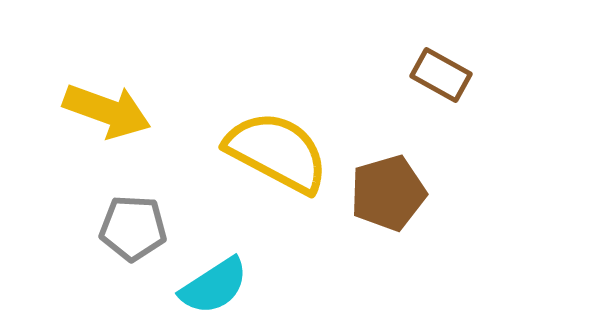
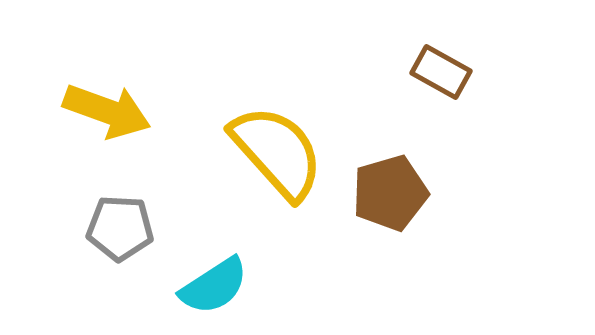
brown rectangle: moved 3 px up
yellow semicircle: rotated 20 degrees clockwise
brown pentagon: moved 2 px right
gray pentagon: moved 13 px left
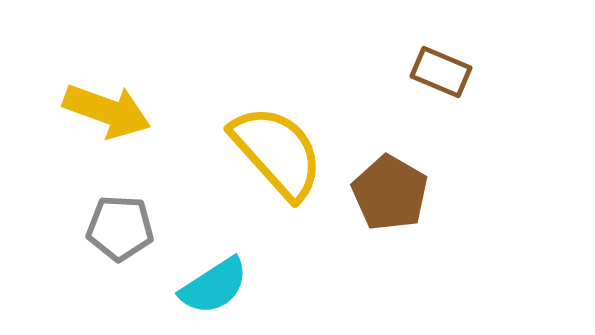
brown rectangle: rotated 6 degrees counterclockwise
brown pentagon: rotated 26 degrees counterclockwise
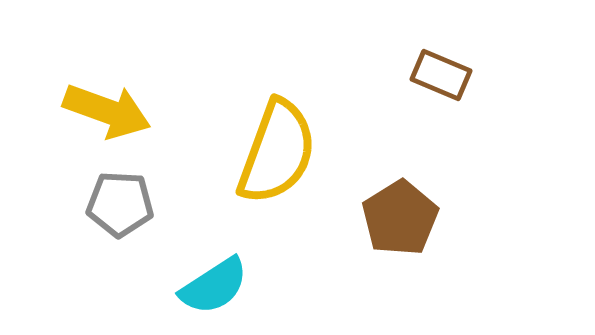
brown rectangle: moved 3 px down
yellow semicircle: rotated 62 degrees clockwise
brown pentagon: moved 10 px right, 25 px down; rotated 10 degrees clockwise
gray pentagon: moved 24 px up
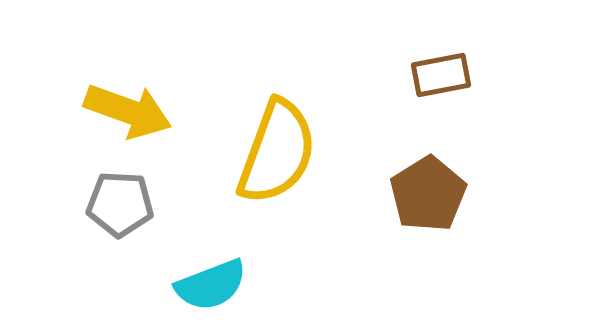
brown rectangle: rotated 34 degrees counterclockwise
yellow arrow: moved 21 px right
brown pentagon: moved 28 px right, 24 px up
cyan semicircle: moved 3 px left, 1 px up; rotated 12 degrees clockwise
